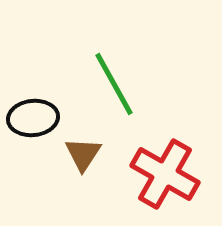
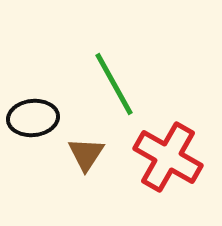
brown triangle: moved 3 px right
red cross: moved 3 px right, 17 px up
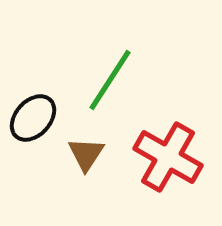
green line: moved 4 px left, 4 px up; rotated 62 degrees clockwise
black ellipse: rotated 42 degrees counterclockwise
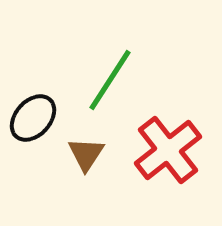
red cross: moved 7 px up; rotated 22 degrees clockwise
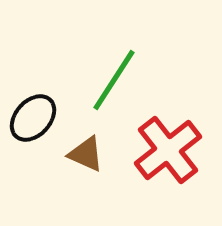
green line: moved 4 px right
brown triangle: rotated 39 degrees counterclockwise
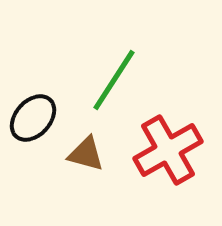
red cross: rotated 8 degrees clockwise
brown triangle: rotated 9 degrees counterclockwise
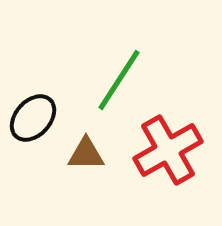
green line: moved 5 px right
brown triangle: rotated 15 degrees counterclockwise
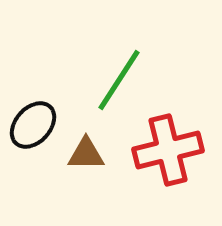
black ellipse: moved 7 px down
red cross: rotated 16 degrees clockwise
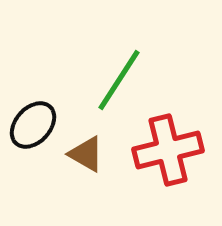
brown triangle: rotated 30 degrees clockwise
